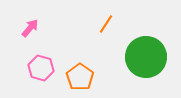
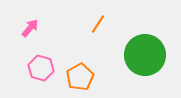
orange line: moved 8 px left
green circle: moved 1 px left, 2 px up
orange pentagon: rotated 8 degrees clockwise
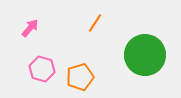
orange line: moved 3 px left, 1 px up
pink hexagon: moved 1 px right, 1 px down
orange pentagon: rotated 12 degrees clockwise
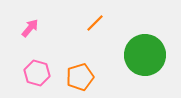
orange line: rotated 12 degrees clockwise
pink hexagon: moved 5 px left, 4 px down
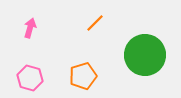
pink arrow: rotated 24 degrees counterclockwise
pink hexagon: moved 7 px left, 5 px down
orange pentagon: moved 3 px right, 1 px up
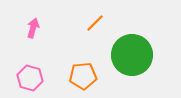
pink arrow: moved 3 px right
green circle: moved 13 px left
orange pentagon: rotated 12 degrees clockwise
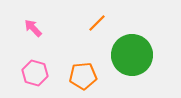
orange line: moved 2 px right
pink arrow: rotated 60 degrees counterclockwise
pink hexagon: moved 5 px right, 5 px up
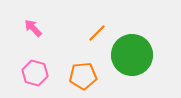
orange line: moved 10 px down
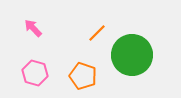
orange pentagon: rotated 24 degrees clockwise
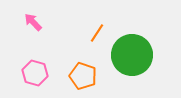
pink arrow: moved 6 px up
orange line: rotated 12 degrees counterclockwise
